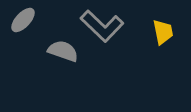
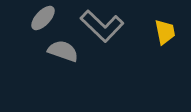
gray ellipse: moved 20 px right, 2 px up
yellow trapezoid: moved 2 px right
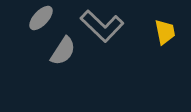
gray ellipse: moved 2 px left
gray semicircle: rotated 104 degrees clockwise
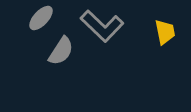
gray semicircle: moved 2 px left
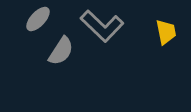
gray ellipse: moved 3 px left, 1 px down
yellow trapezoid: moved 1 px right
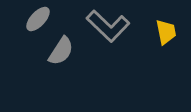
gray L-shape: moved 6 px right
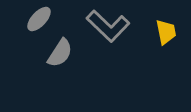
gray ellipse: moved 1 px right
gray semicircle: moved 1 px left, 2 px down
